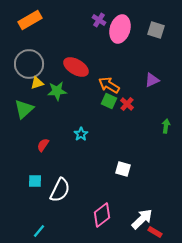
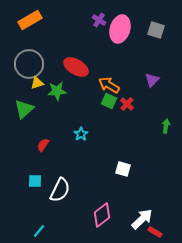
purple triangle: rotated 21 degrees counterclockwise
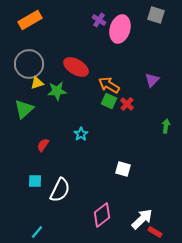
gray square: moved 15 px up
cyan line: moved 2 px left, 1 px down
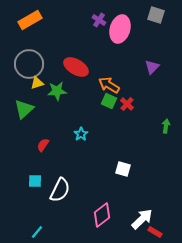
purple triangle: moved 13 px up
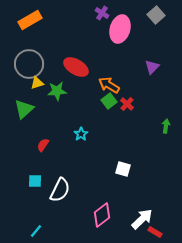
gray square: rotated 30 degrees clockwise
purple cross: moved 3 px right, 7 px up
green square: rotated 28 degrees clockwise
cyan line: moved 1 px left, 1 px up
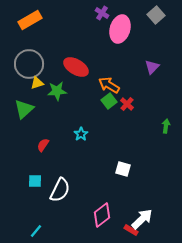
red rectangle: moved 24 px left, 2 px up
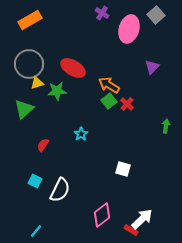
pink ellipse: moved 9 px right
red ellipse: moved 3 px left, 1 px down
cyan square: rotated 24 degrees clockwise
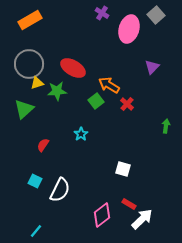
green square: moved 13 px left
red rectangle: moved 2 px left, 26 px up
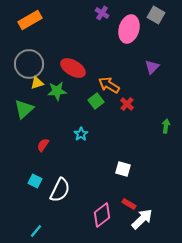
gray square: rotated 18 degrees counterclockwise
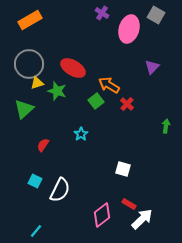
green star: rotated 24 degrees clockwise
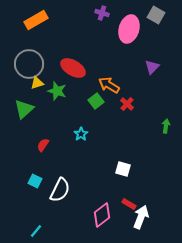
purple cross: rotated 16 degrees counterclockwise
orange rectangle: moved 6 px right
white arrow: moved 1 px left, 2 px up; rotated 25 degrees counterclockwise
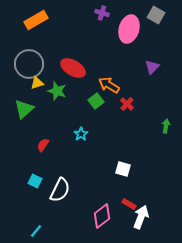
pink diamond: moved 1 px down
